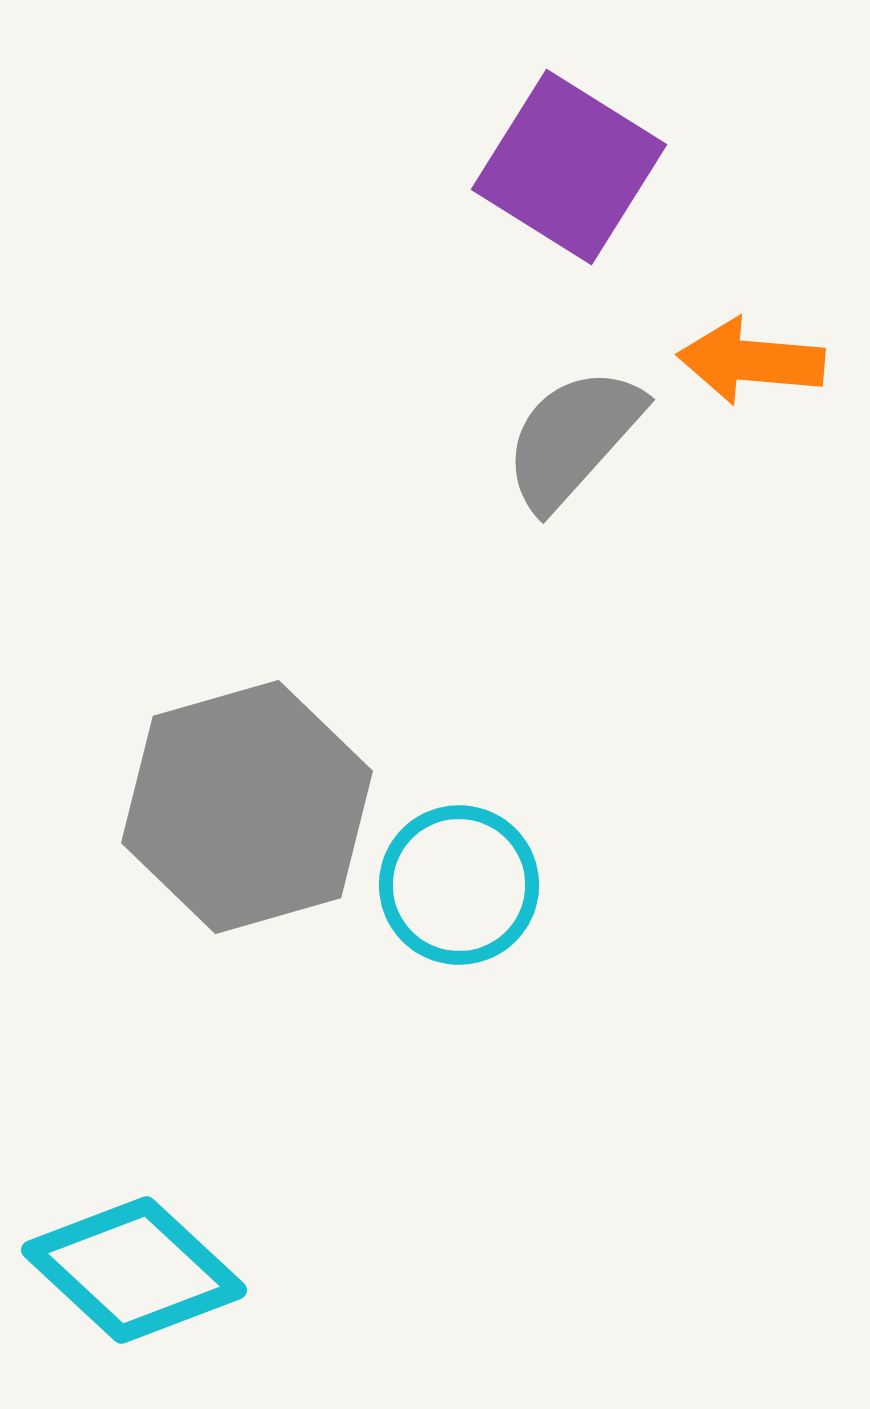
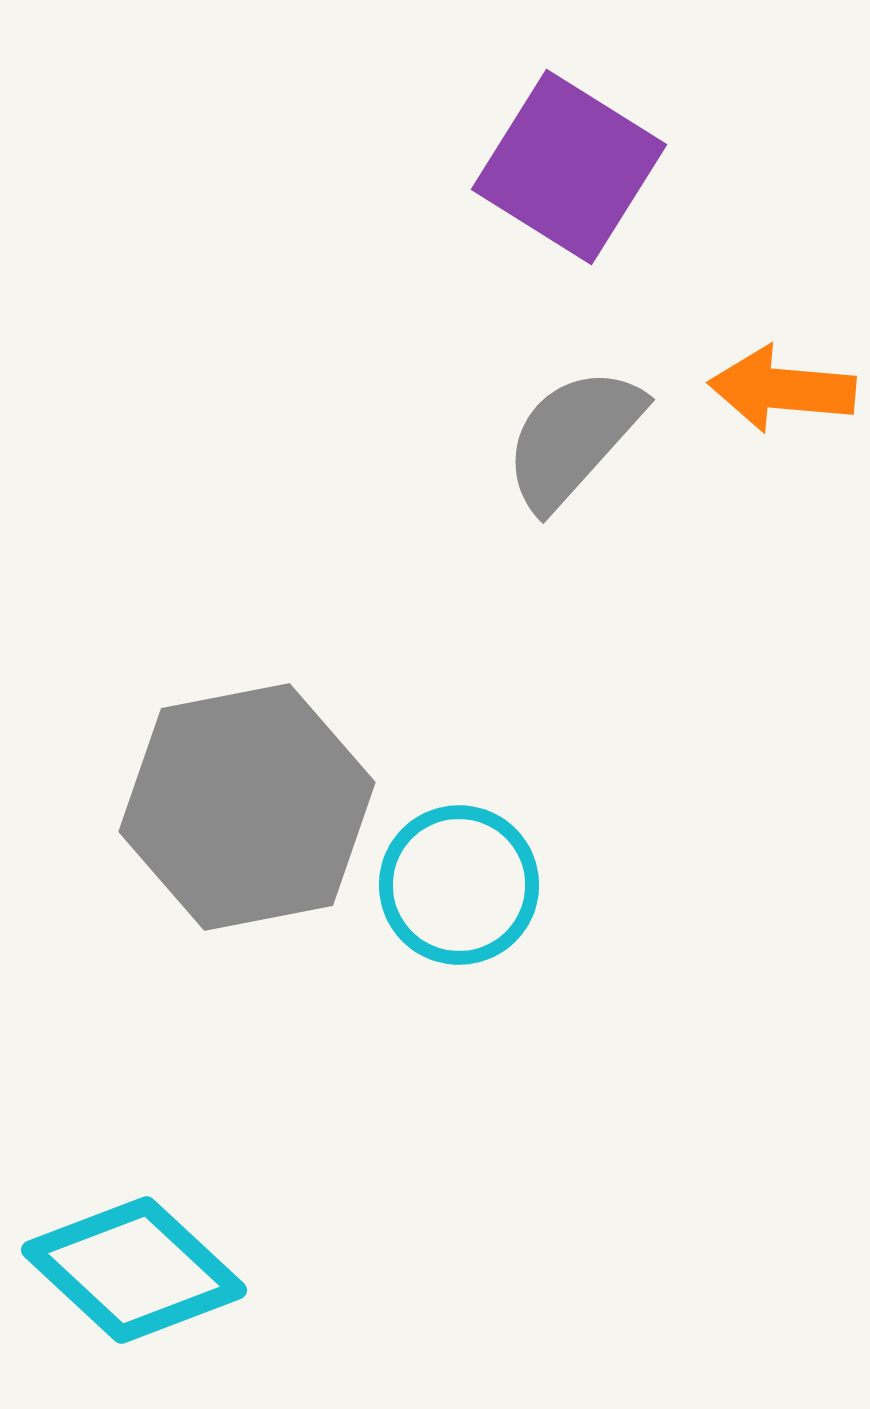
orange arrow: moved 31 px right, 28 px down
gray hexagon: rotated 5 degrees clockwise
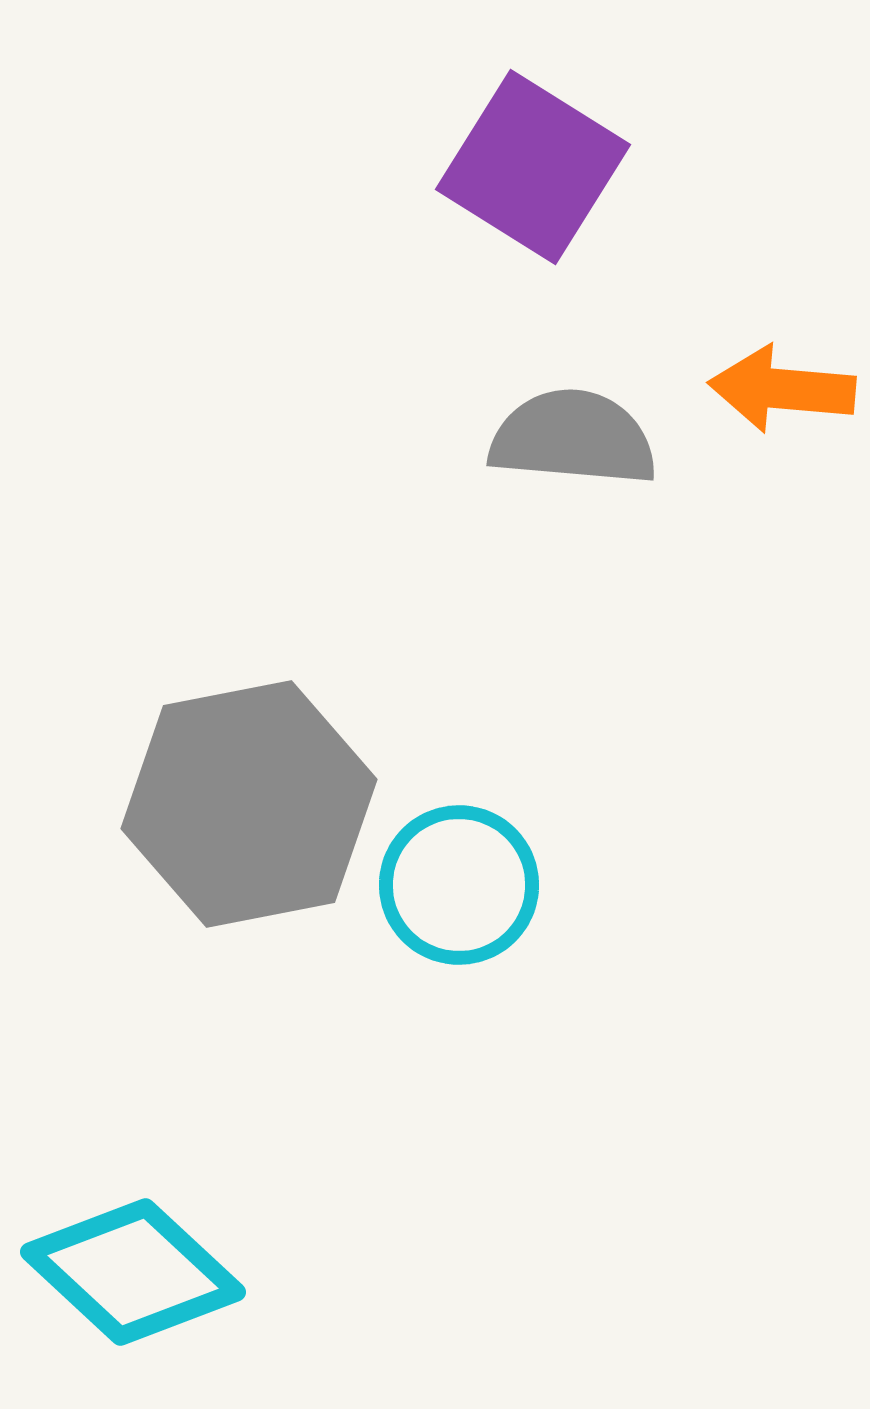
purple square: moved 36 px left
gray semicircle: rotated 53 degrees clockwise
gray hexagon: moved 2 px right, 3 px up
cyan diamond: moved 1 px left, 2 px down
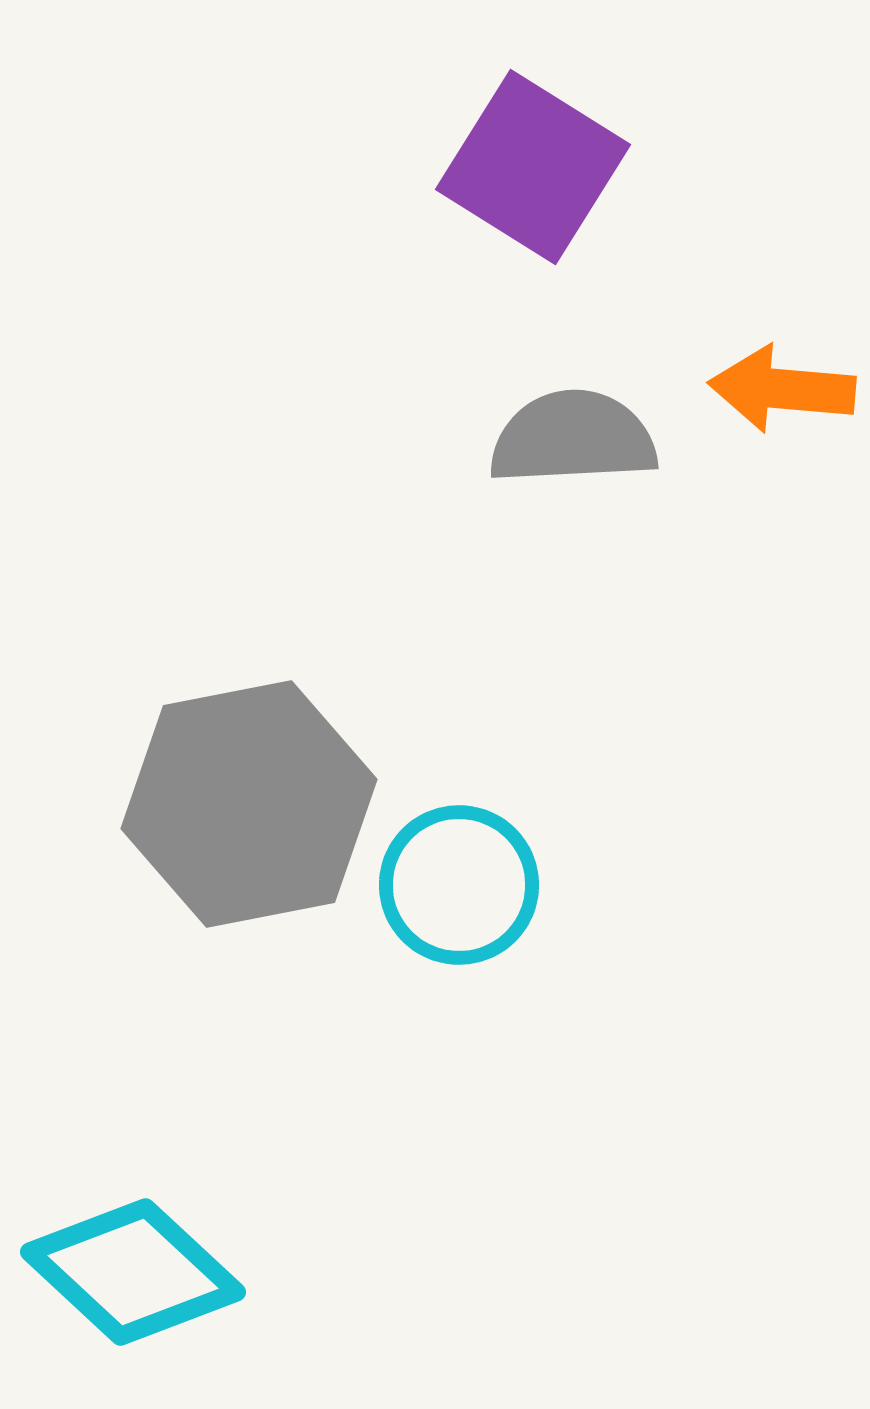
gray semicircle: rotated 8 degrees counterclockwise
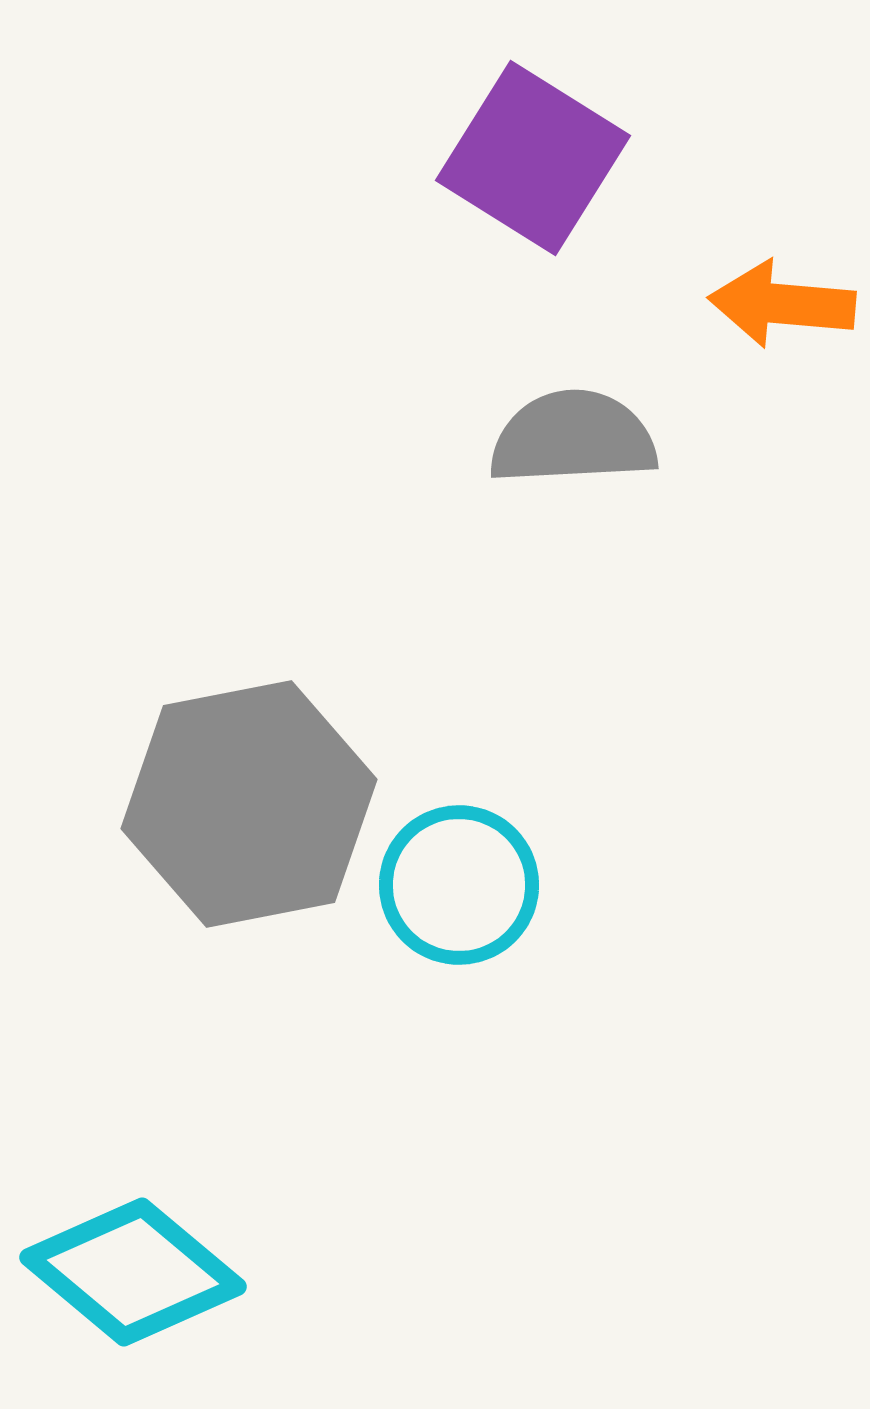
purple square: moved 9 px up
orange arrow: moved 85 px up
cyan diamond: rotated 3 degrees counterclockwise
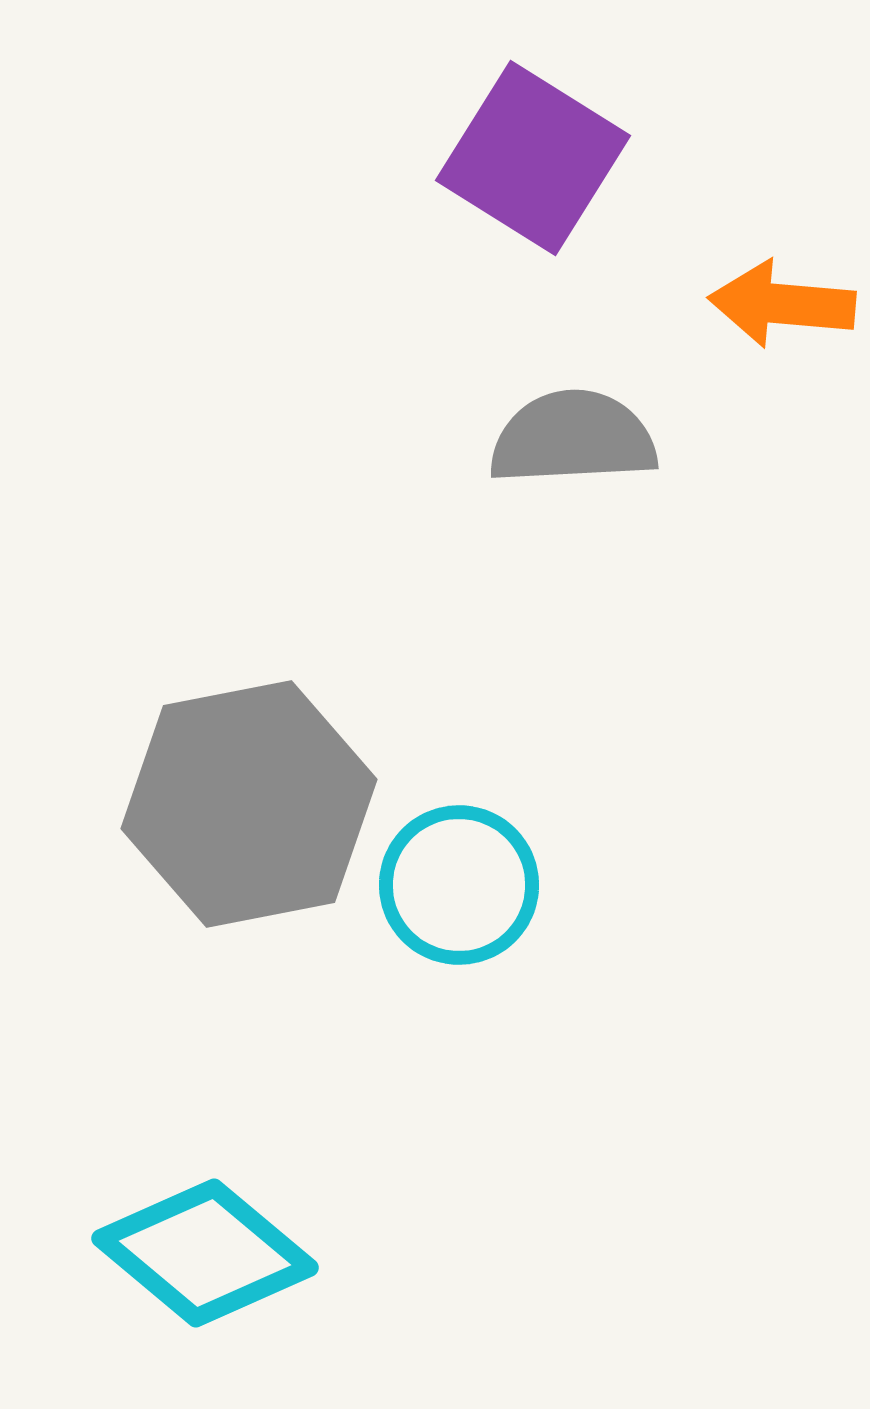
cyan diamond: moved 72 px right, 19 px up
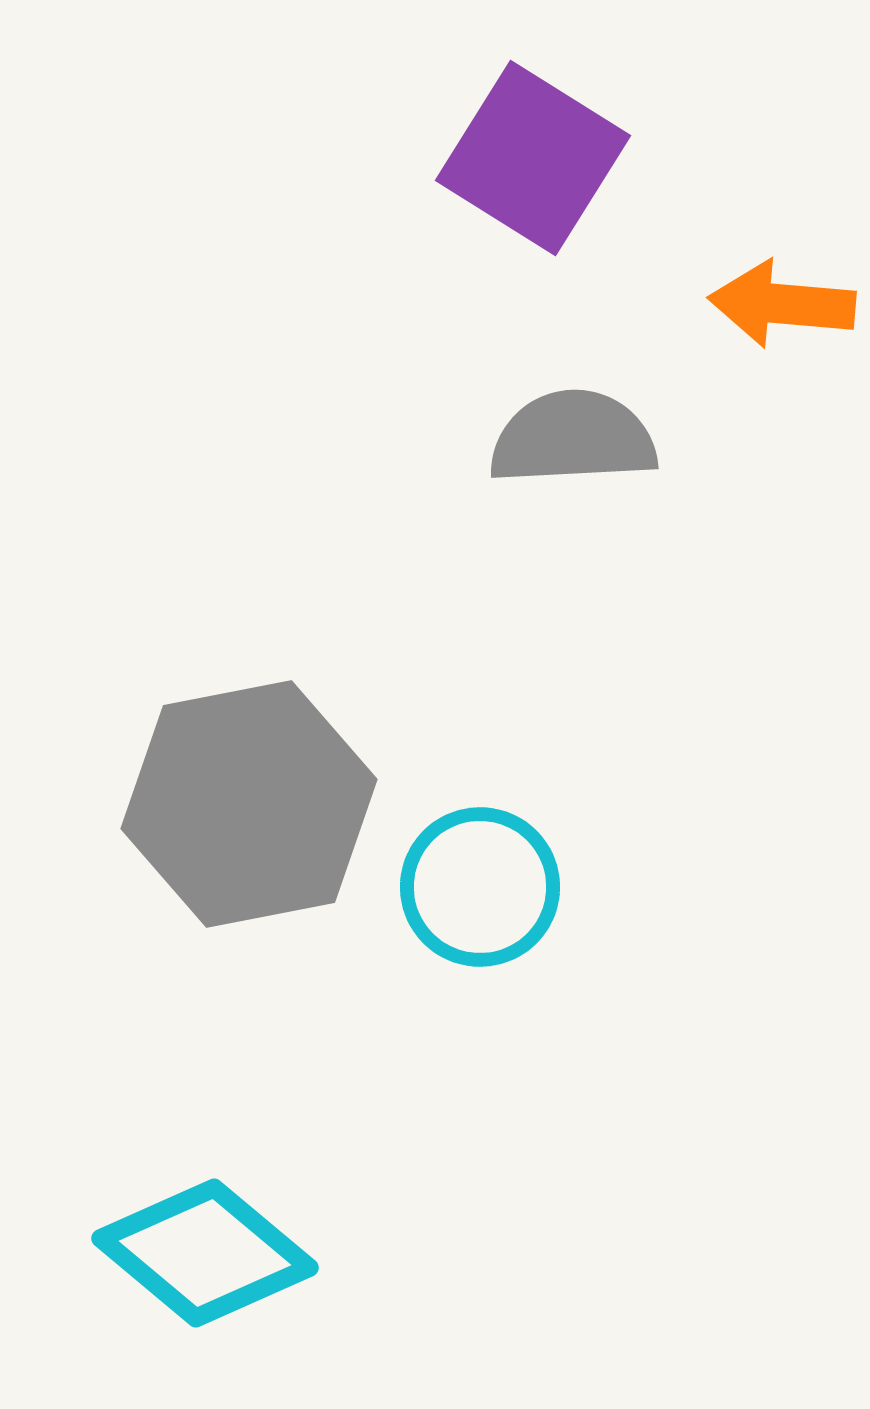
cyan circle: moved 21 px right, 2 px down
